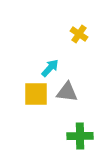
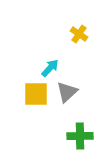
gray triangle: rotated 50 degrees counterclockwise
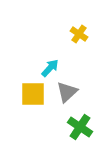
yellow square: moved 3 px left
green cross: moved 9 px up; rotated 35 degrees clockwise
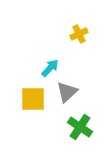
yellow cross: rotated 30 degrees clockwise
yellow square: moved 5 px down
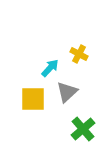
yellow cross: moved 20 px down; rotated 36 degrees counterclockwise
green cross: moved 3 px right, 2 px down; rotated 15 degrees clockwise
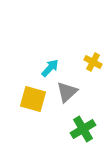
yellow cross: moved 14 px right, 8 px down
yellow square: rotated 16 degrees clockwise
green cross: rotated 10 degrees clockwise
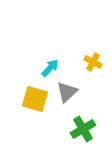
yellow square: moved 2 px right
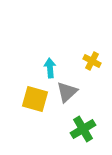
yellow cross: moved 1 px left, 1 px up
cyan arrow: rotated 48 degrees counterclockwise
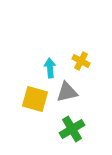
yellow cross: moved 11 px left
gray triangle: rotated 30 degrees clockwise
green cross: moved 11 px left
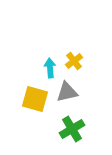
yellow cross: moved 7 px left; rotated 24 degrees clockwise
